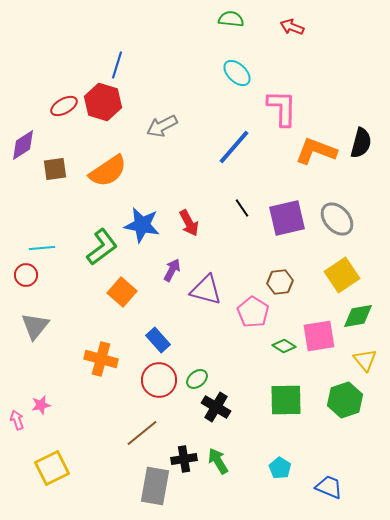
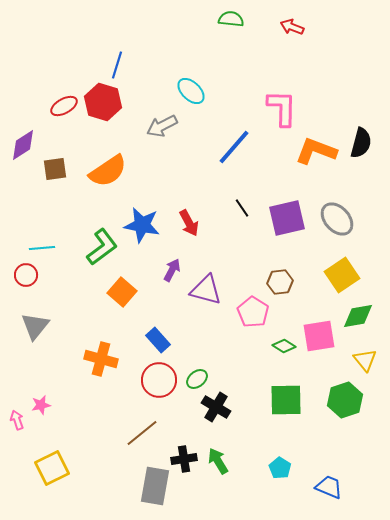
cyan ellipse at (237, 73): moved 46 px left, 18 px down
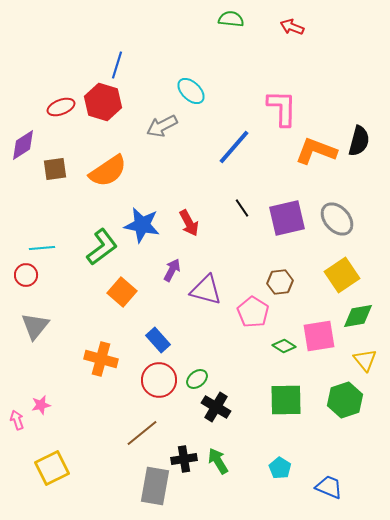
red ellipse at (64, 106): moved 3 px left, 1 px down; rotated 8 degrees clockwise
black semicircle at (361, 143): moved 2 px left, 2 px up
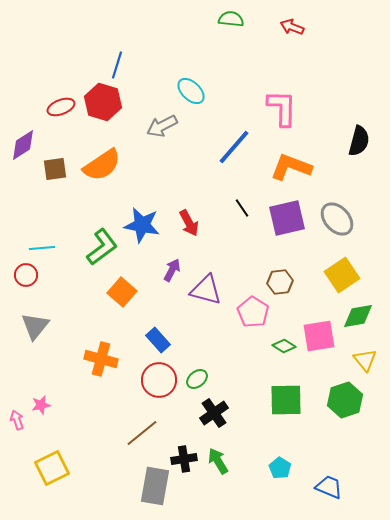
orange L-shape at (316, 151): moved 25 px left, 16 px down
orange semicircle at (108, 171): moved 6 px left, 6 px up
black cross at (216, 407): moved 2 px left, 6 px down; rotated 24 degrees clockwise
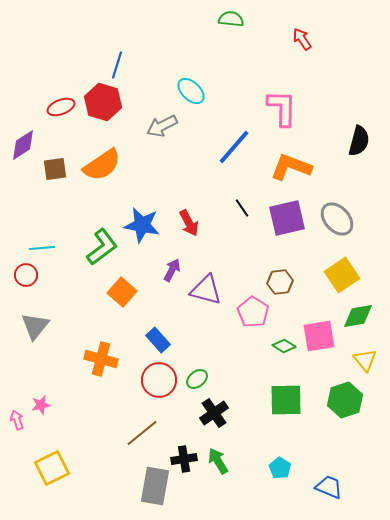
red arrow at (292, 27): moved 10 px right, 12 px down; rotated 35 degrees clockwise
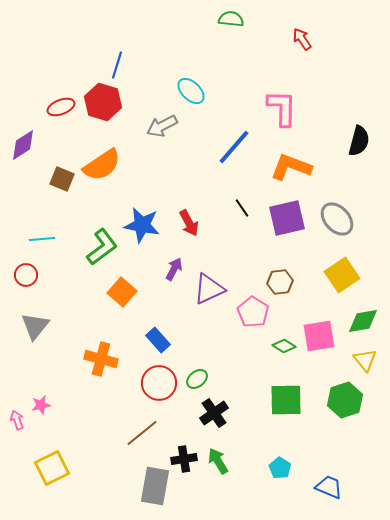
brown square at (55, 169): moved 7 px right, 10 px down; rotated 30 degrees clockwise
cyan line at (42, 248): moved 9 px up
purple arrow at (172, 270): moved 2 px right, 1 px up
purple triangle at (206, 290): moved 3 px right, 1 px up; rotated 40 degrees counterclockwise
green diamond at (358, 316): moved 5 px right, 5 px down
red circle at (159, 380): moved 3 px down
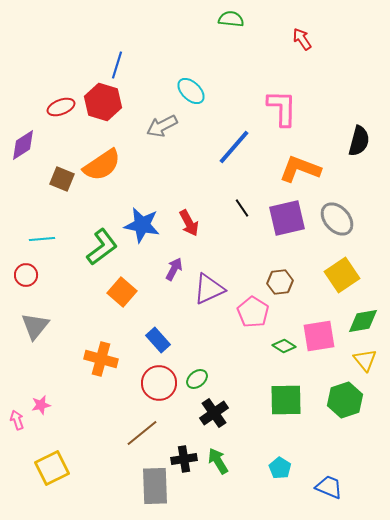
orange L-shape at (291, 167): moved 9 px right, 2 px down
gray rectangle at (155, 486): rotated 12 degrees counterclockwise
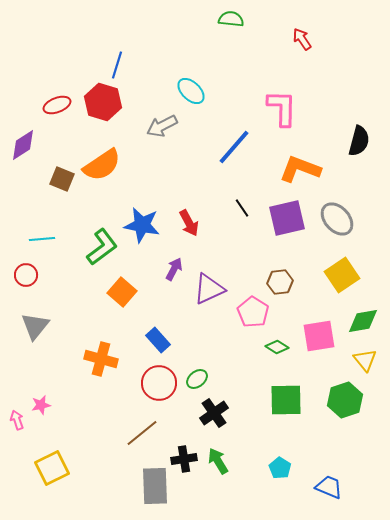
red ellipse at (61, 107): moved 4 px left, 2 px up
green diamond at (284, 346): moved 7 px left, 1 px down
